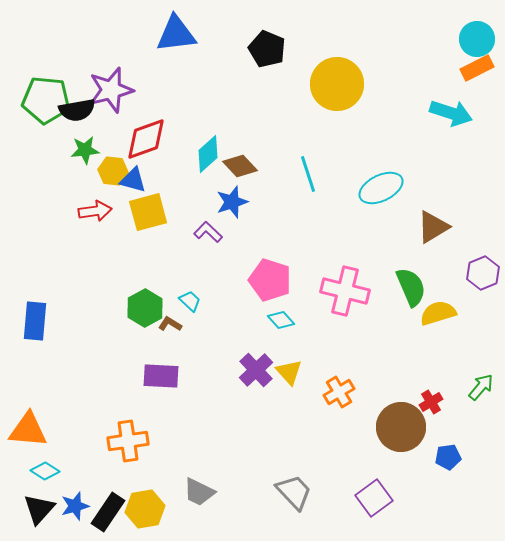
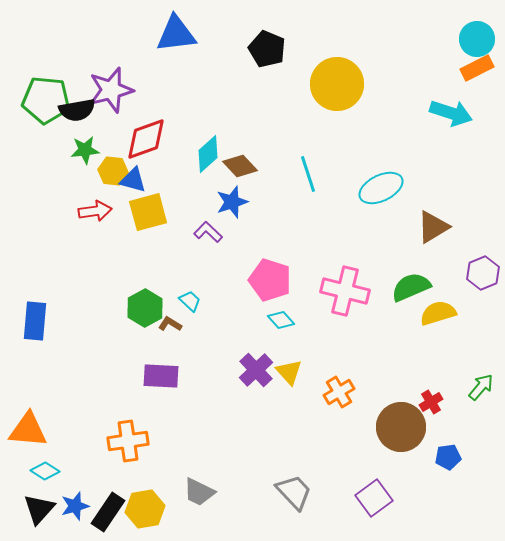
green semicircle at (411, 287): rotated 90 degrees counterclockwise
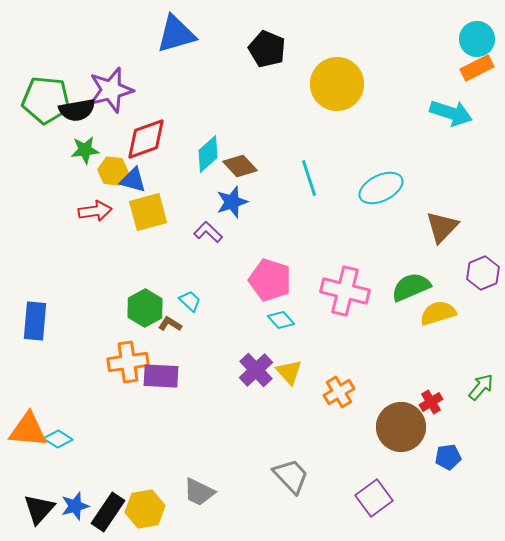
blue triangle at (176, 34): rotated 9 degrees counterclockwise
cyan line at (308, 174): moved 1 px right, 4 px down
brown triangle at (433, 227): moved 9 px right; rotated 15 degrees counterclockwise
orange cross at (128, 441): moved 79 px up
cyan diamond at (45, 471): moved 13 px right, 32 px up
gray trapezoid at (294, 492): moved 3 px left, 16 px up
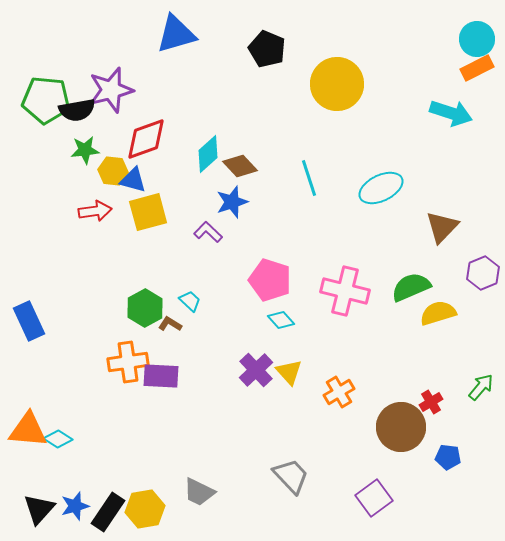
blue rectangle at (35, 321): moved 6 px left; rotated 30 degrees counterclockwise
blue pentagon at (448, 457): rotated 15 degrees clockwise
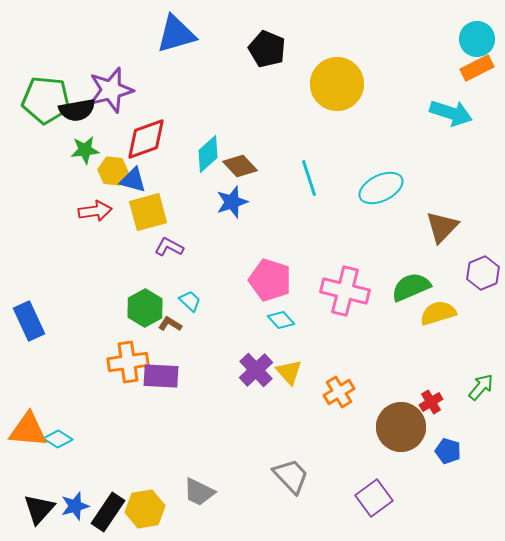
purple L-shape at (208, 232): moved 39 px left, 15 px down; rotated 16 degrees counterclockwise
blue pentagon at (448, 457): moved 6 px up; rotated 10 degrees clockwise
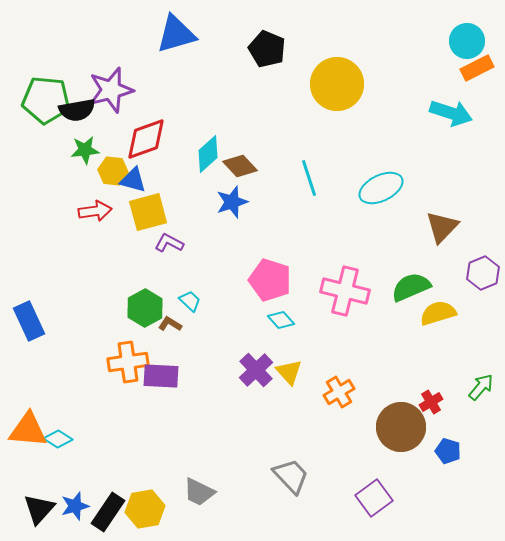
cyan circle at (477, 39): moved 10 px left, 2 px down
purple L-shape at (169, 247): moved 4 px up
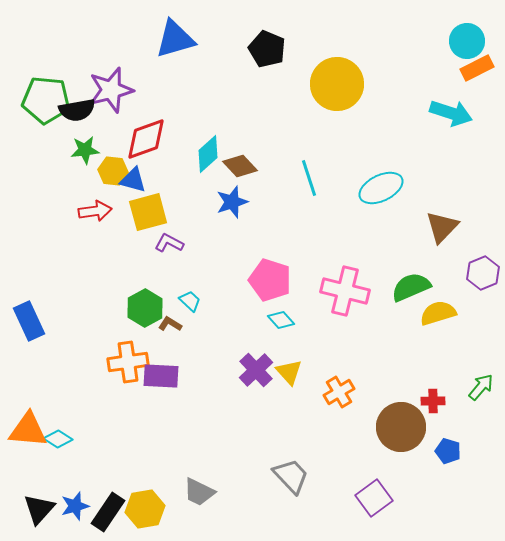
blue triangle at (176, 34): moved 1 px left, 5 px down
red cross at (431, 402): moved 2 px right, 1 px up; rotated 30 degrees clockwise
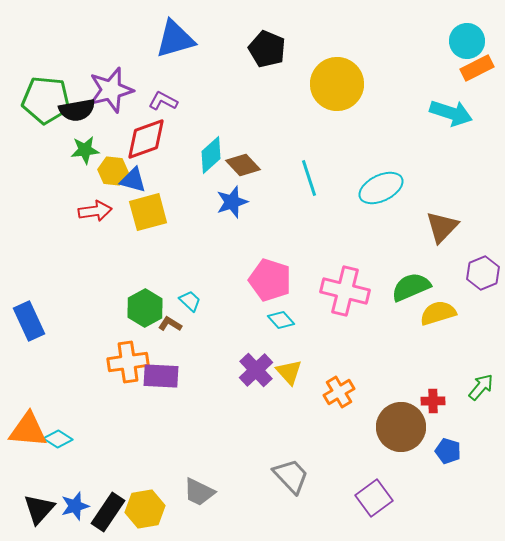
cyan diamond at (208, 154): moved 3 px right, 1 px down
brown diamond at (240, 166): moved 3 px right, 1 px up
purple L-shape at (169, 243): moved 6 px left, 142 px up
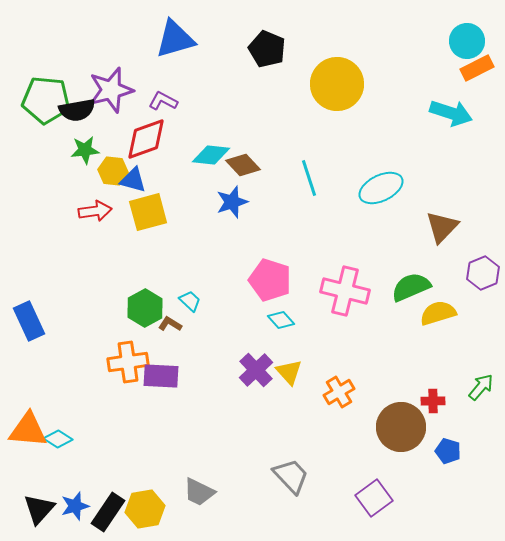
cyan diamond at (211, 155): rotated 48 degrees clockwise
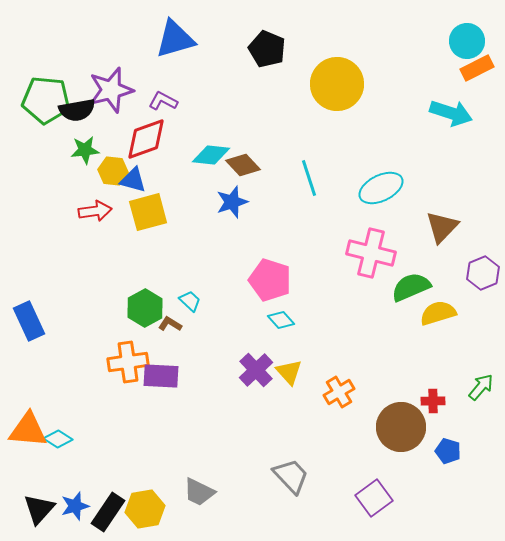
pink cross at (345, 291): moved 26 px right, 38 px up
